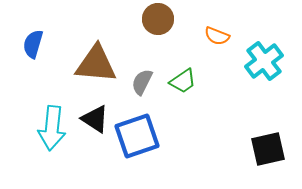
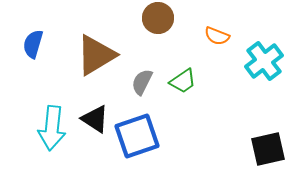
brown circle: moved 1 px up
brown triangle: moved 9 px up; rotated 36 degrees counterclockwise
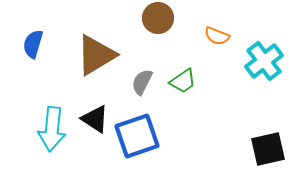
cyan arrow: moved 1 px down
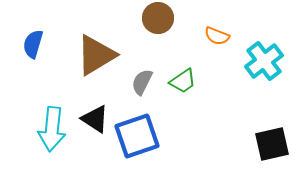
black square: moved 4 px right, 5 px up
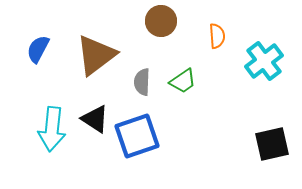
brown circle: moved 3 px right, 3 px down
orange semicircle: rotated 115 degrees counterclockwise
blue semicircle: moved 5 px right, 5 px down; rotated 12 degrees clockwise
brown triangle: rotated 6 degrees counterclockwise
gray semicircle: rotated 24 degrees counterclockwise
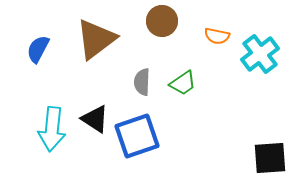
brown circle: moved 1 px right
orange semicircle: rotated 105 degrees clockwise
brown triangle: moved 16 px up
cyan cross: moved 4 px left, 7 px up
green trapezoid: moved 2 px down
black square: moved 2 px left, 14 px down; rotated 9 degrees clockwise
